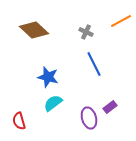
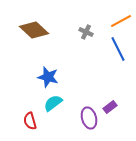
blue line: moved 24 px right, 15 px up
red semicircle: moved 11 px right
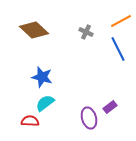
blue star: moved 6 px left
cyan semicircle: moved 8 px left
red semicircle: rotated 108 degrees clockwise
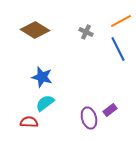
brown diamond: moved 1 px right; rotated 12 degrees counterclockwise
purple rectangle: moved 3 px down
red semicircle: moved 1 px left, 1 px down
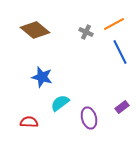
orange line: moved 7 px left, 3 px down
brown diamond: rotated 8 degrees clockwise
blue line: moved 2 px right, 3 px down
cyan semicircle: moved 15 px right
purple rectangle: moved 12 px right, 3 px up
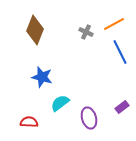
brown diamond: rotated 72 degrees clockwise
